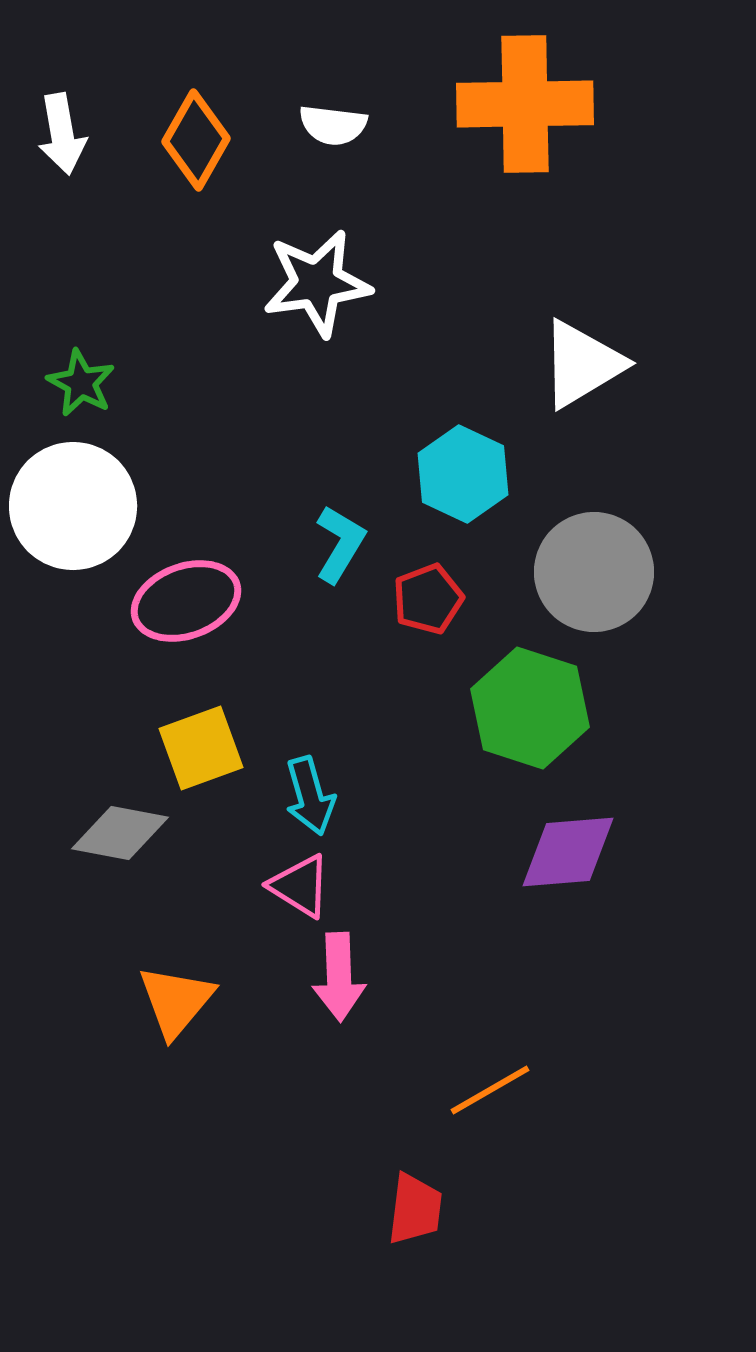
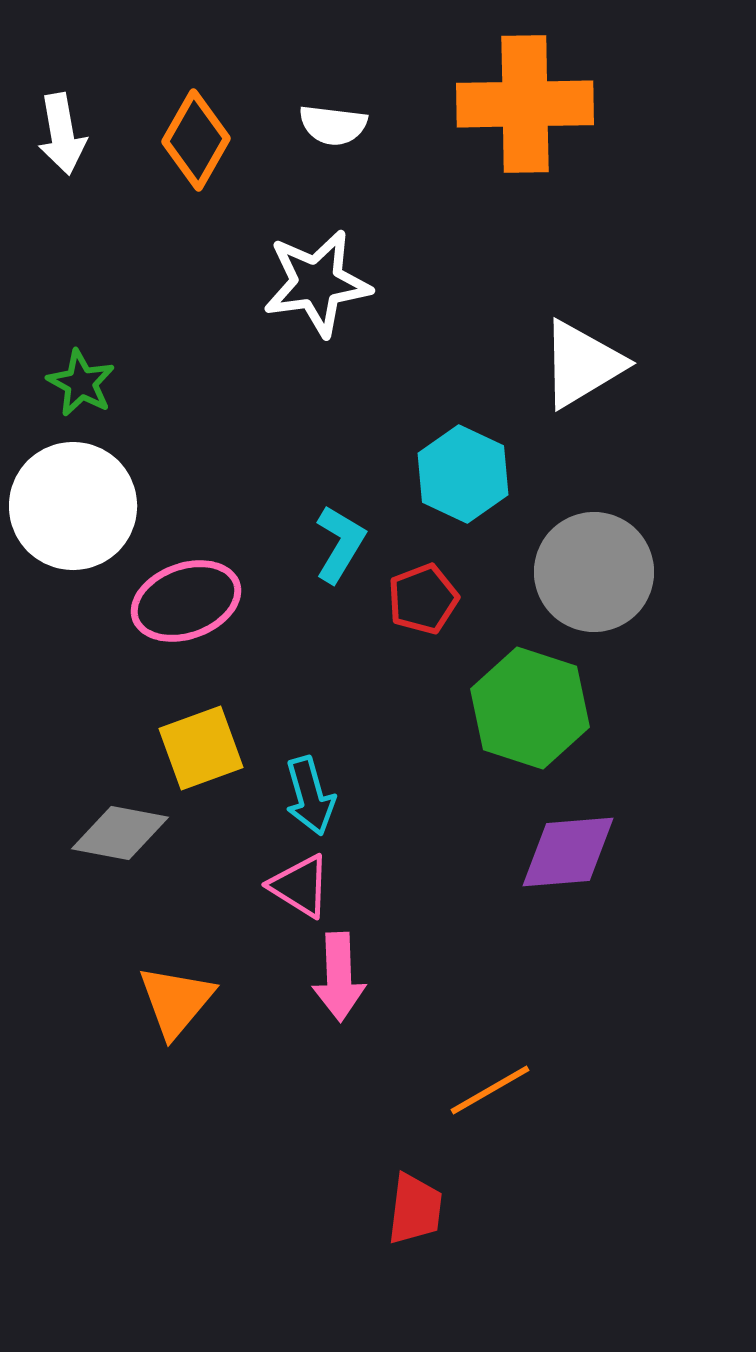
red pentagon: moved 5 px left
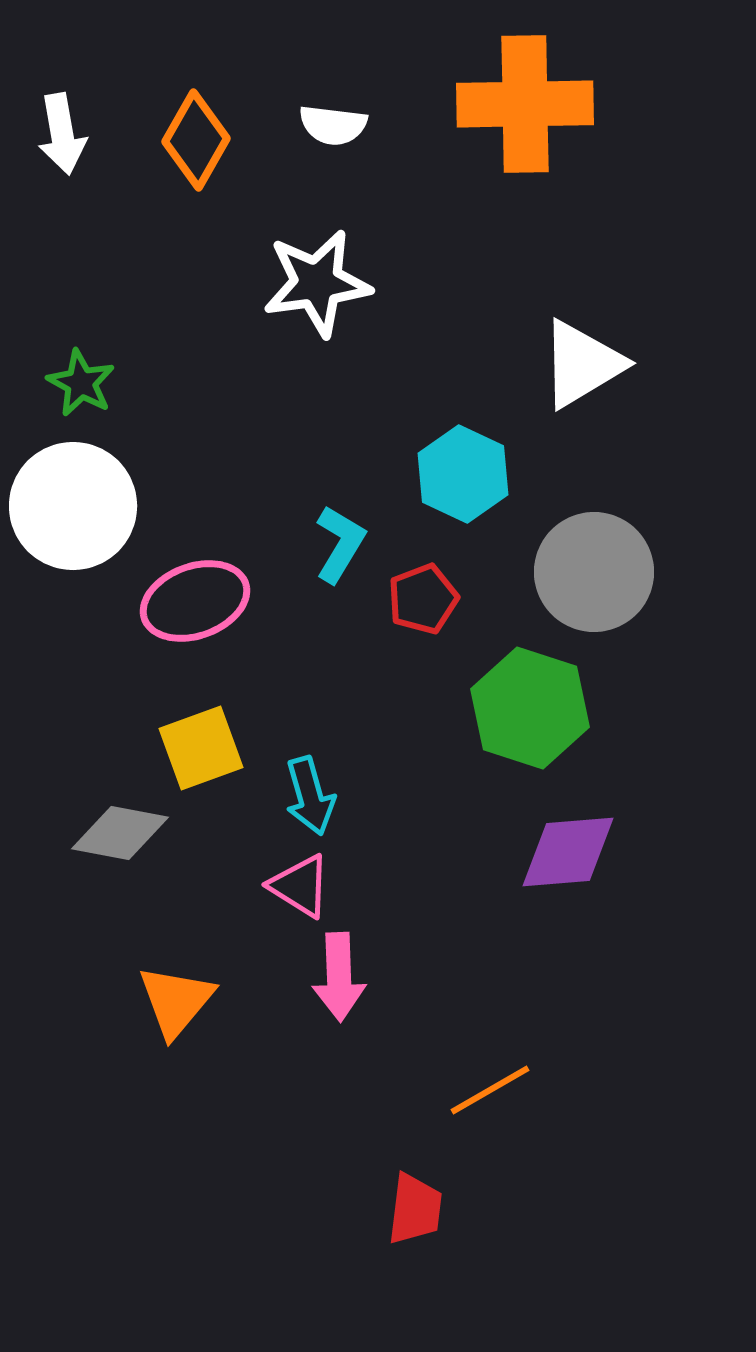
pink ellipse: moved 9 px right
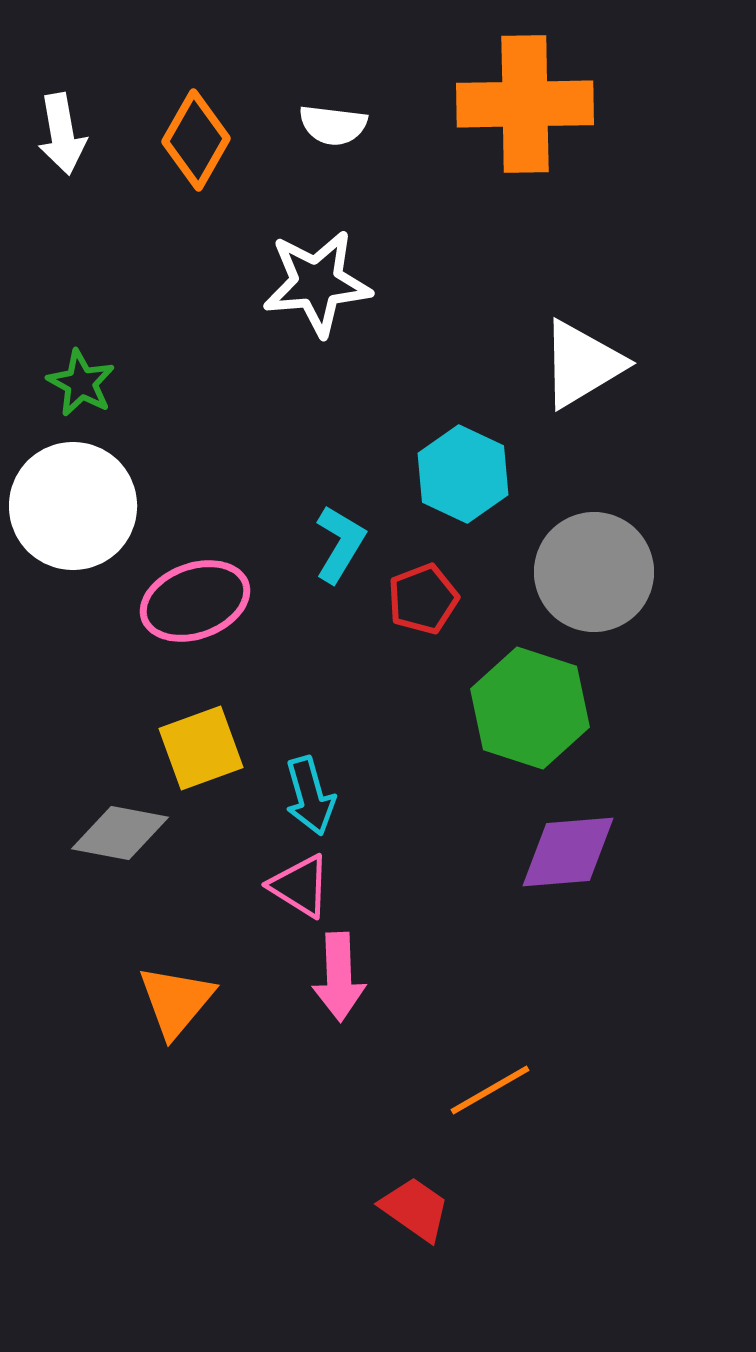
white star: rotated 3 degrees clockwise
red trapezoid: rotated 62 degrees counterclockwise
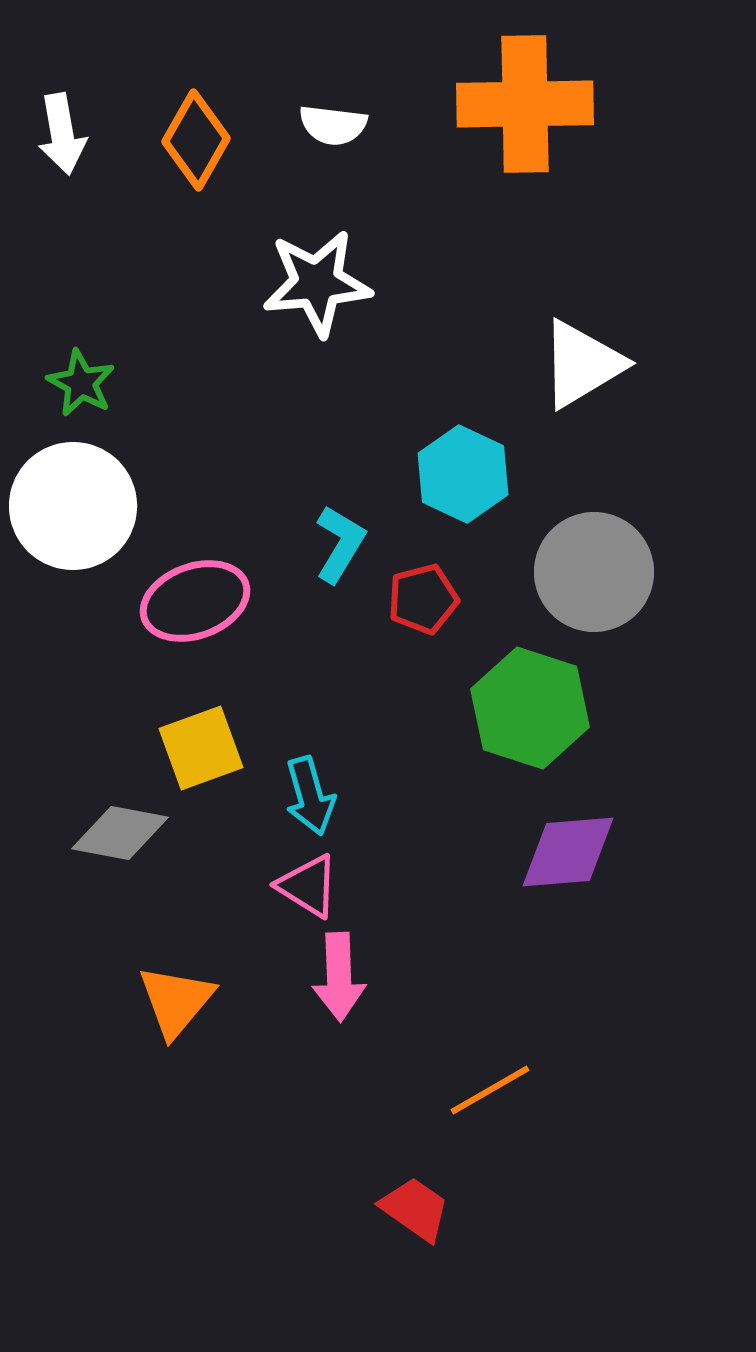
red pentagon: rotated 6 degrees clockwise
pink triangle: moved 8 px right
